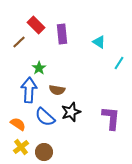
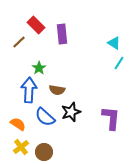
cyan triangle: moved 15 px right, 1 px down
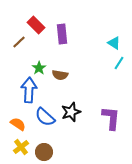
brown semicircle: moved 3 px right, 15 px up
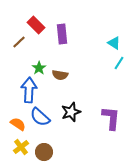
blue semicircle: moved 5 px left
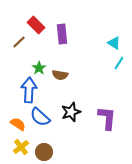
purple L-shape: moved 4 px left
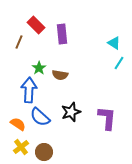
brown line: rotated 24 degrees counterclockwise
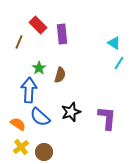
red rectangle: moved 2 px right
brown semicircle: rotated 84 degrees counterclockwise
